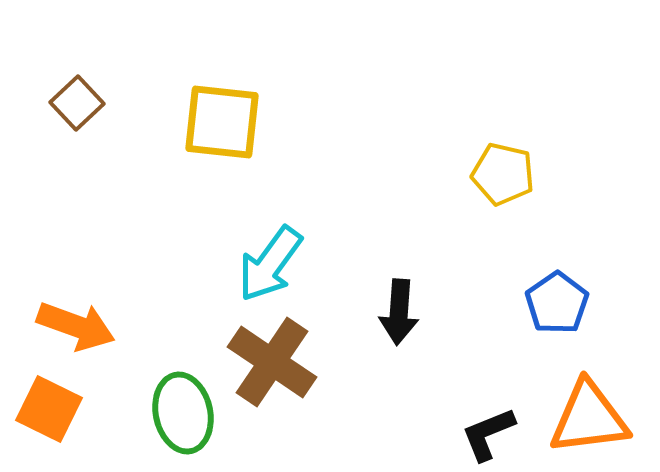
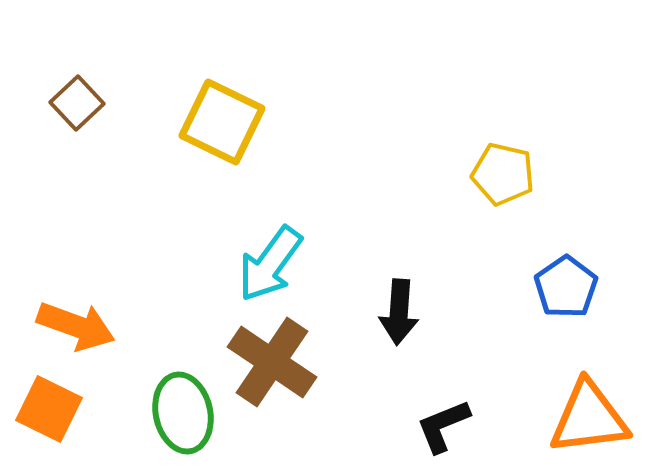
yellow square: rotated 20 degrees clockwise
blue pentagon: moved 9 px right, 16 px up
black L-shape: moved 45 px left, 8 px up
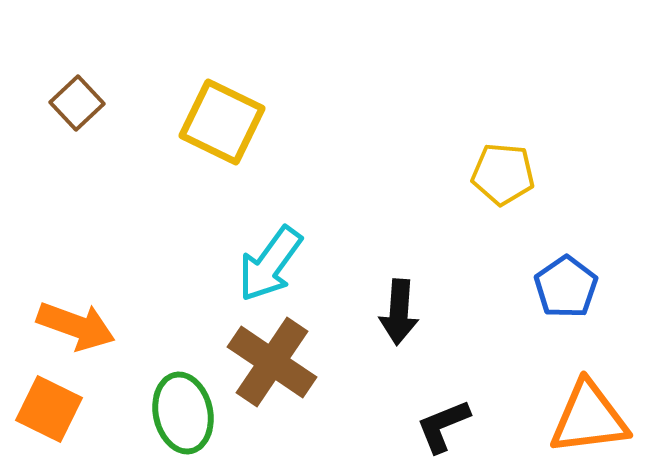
yellow pentagon: rotated 8 degrees counterclockwise
